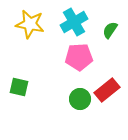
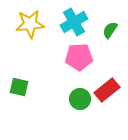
yellow star: rotated 16 degrees counterclockwise
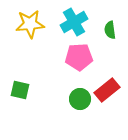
green semicircle: rotated 42 degrees counterclockwise
green square: moved 1 px right, 3 px down
